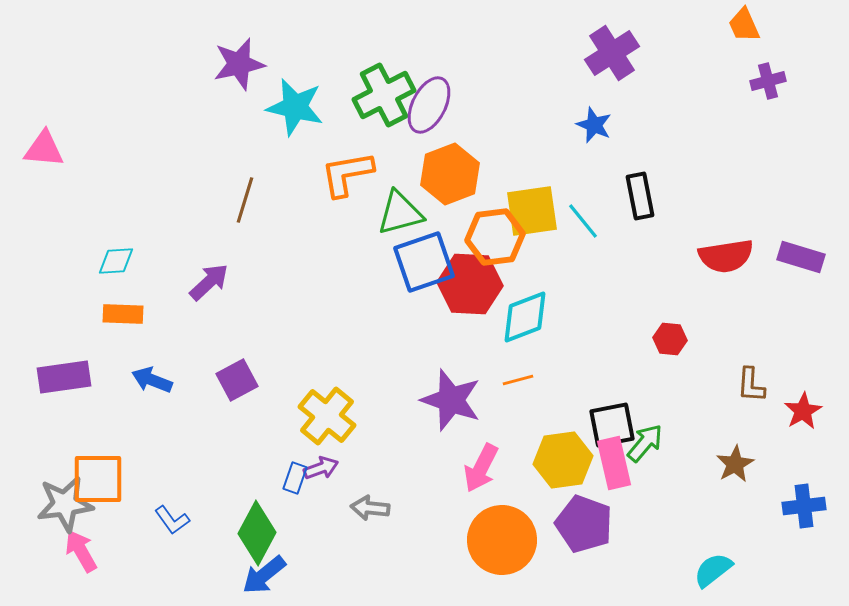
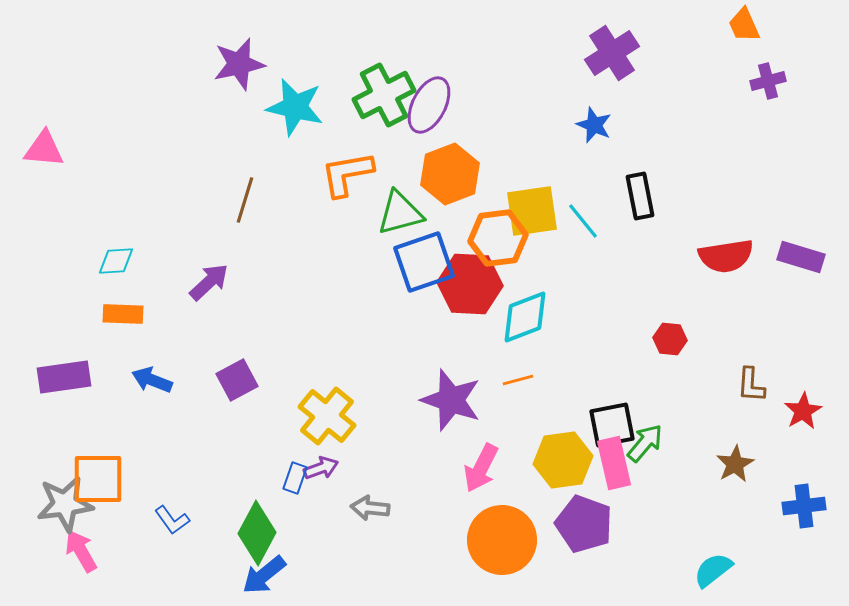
orange hexagon at (495, 237): moved 3 px right, 1 px down
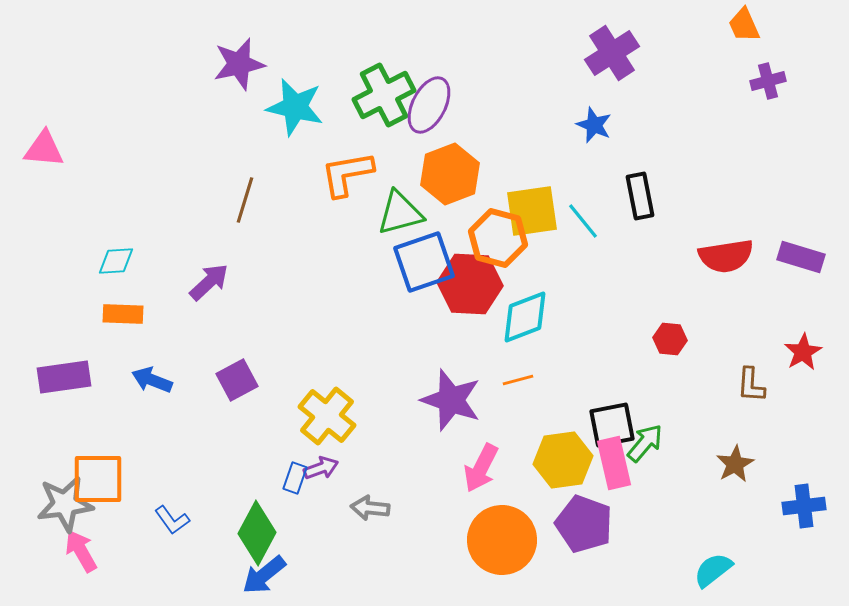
orange hexagon at (498, 238): rotated 22 degrees clockwise
red star at (803, 411): moved 59 px up
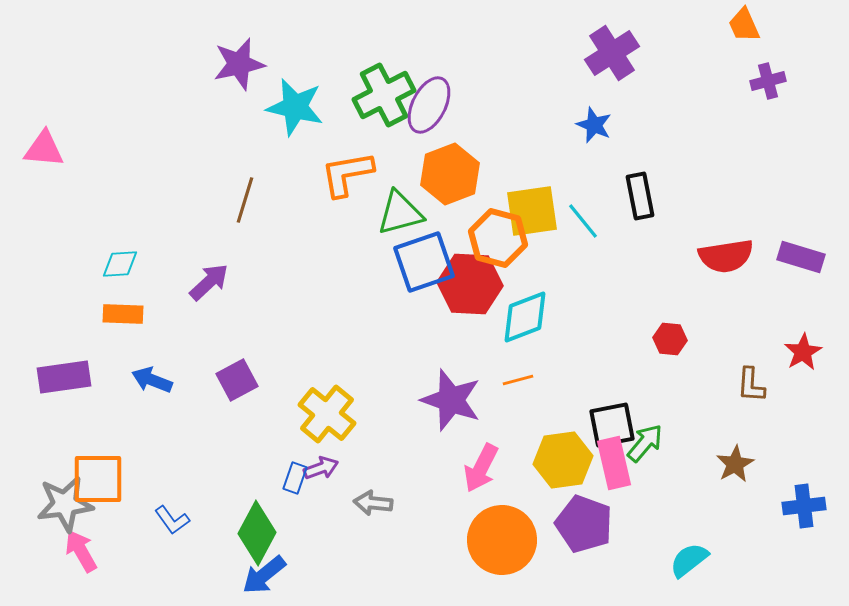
cyan diamond at (116, 261): moved 4 px right, 3 px down
yellow cross at (327, 416): moved 2 px up
gray arrow at (370, 508): moved 3 px right, 5 px up
cyan semicircle at (713, 570): moved 24 px left, 10 px up
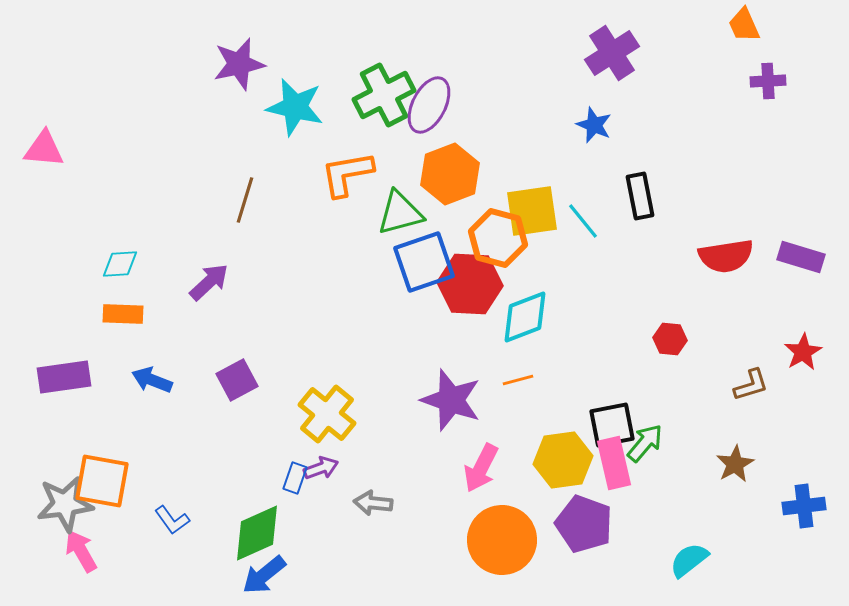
purple cross at (768, 81): rotated 12 degrees clockwise
brown L-shape at (751, 385): rotated 111 degrees counterclockwise
orange square at (98, 479): moved 4 px right, 2 px down; rotated 10 degrees clockwise
green diamond at (257, 533): rotated 38 degrees clockwise
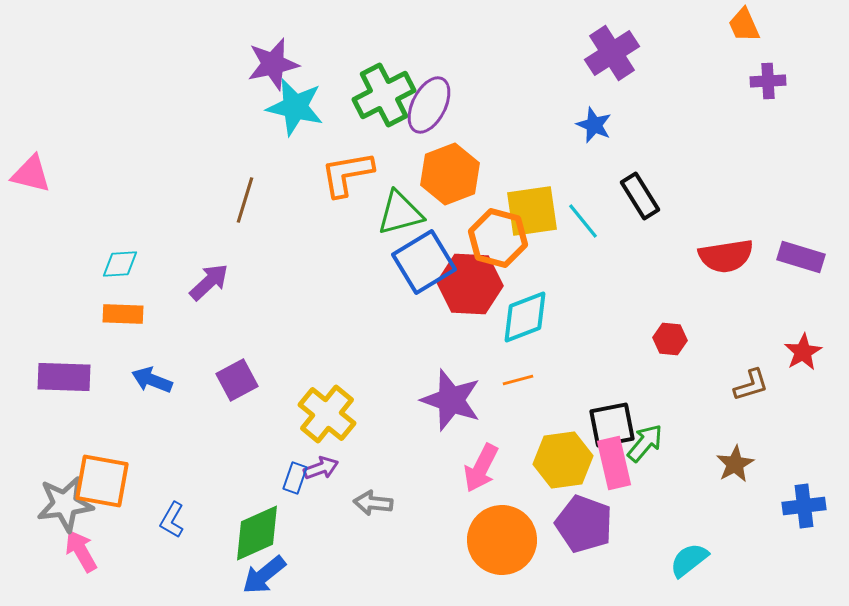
purple star at (239, 64): moved 34 px right
pink triangle at (44, 149): moved 13 px left, 25 px down; rotated 9 degrees clockwise
black rectangle at (640, 196): rotated 21 degrees counterclockwise
blue square at (424, 262): rotated 12 degrees counterclockwise
purple rectangle at (64, 377): rotated 10 degrees clockwise
blue L-shape at (172, 520): rotated 66 degrees clockwise
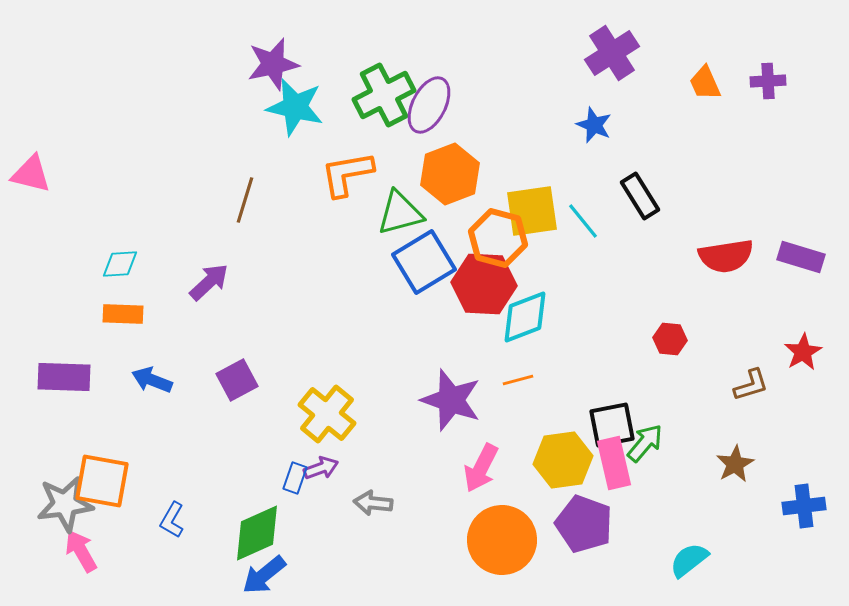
orange trapezoid at (744, 25): moved 39 px left, 58 px down
red hexagon at (470, 284): moved 14 px right
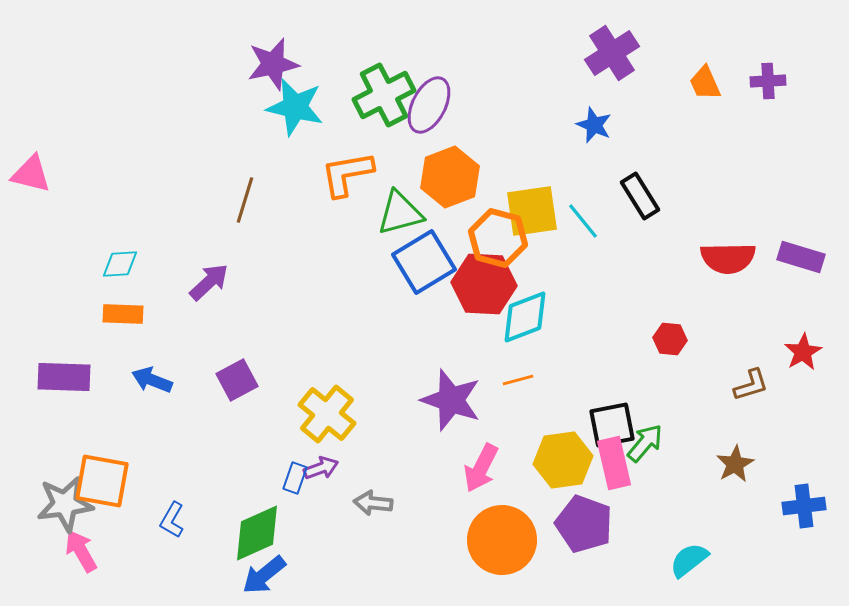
orange hexagon at (450, 174): moved 3 px down
red semicircle at (726, 256): moved 2 px right, 2 px down; rotated 8 degrees clockwise
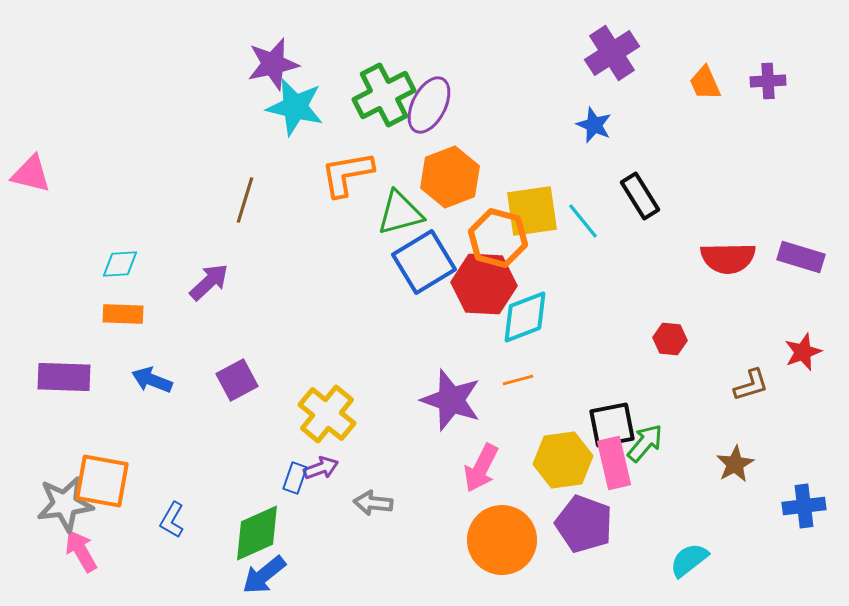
red star at (803, 352): rotated 9 degrees clockwise
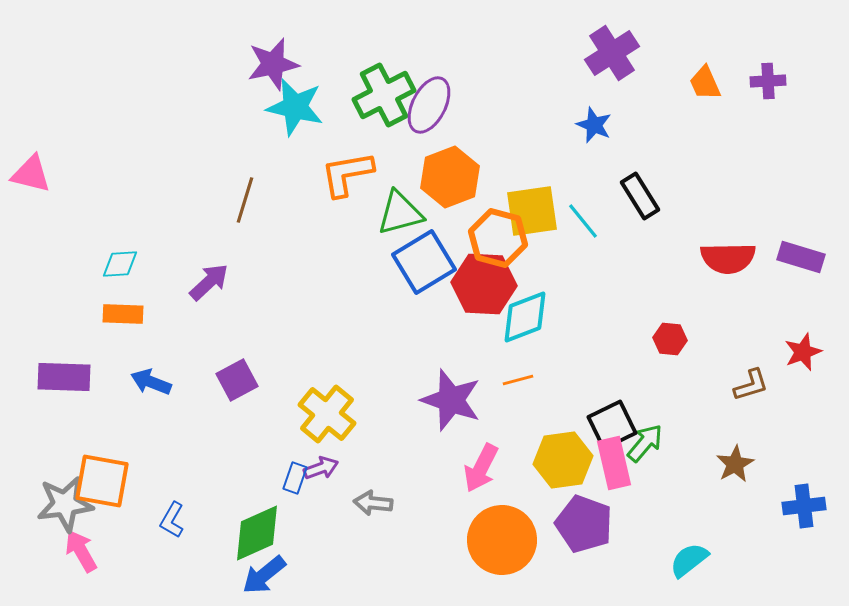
blue arrow at (152, 380): moved 1 px left, 2 px down
black square at (612, 425): rotated 15 degrees counterclockwise
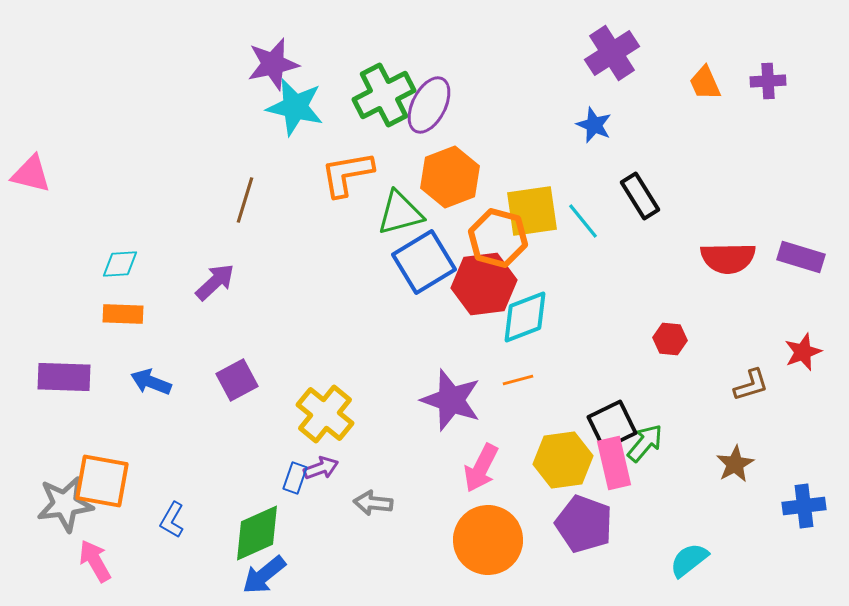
purple arrow at (209, 282): moved 6 px right
red hexagon at (484, 284): rotated 10 degrees counterclockwise
yellow cross at (327, 414): moved 2 px left
orange circle at (502, 540): moved 14 px left
pink arrow at (81, 551): moved 14 px right, 10 px down
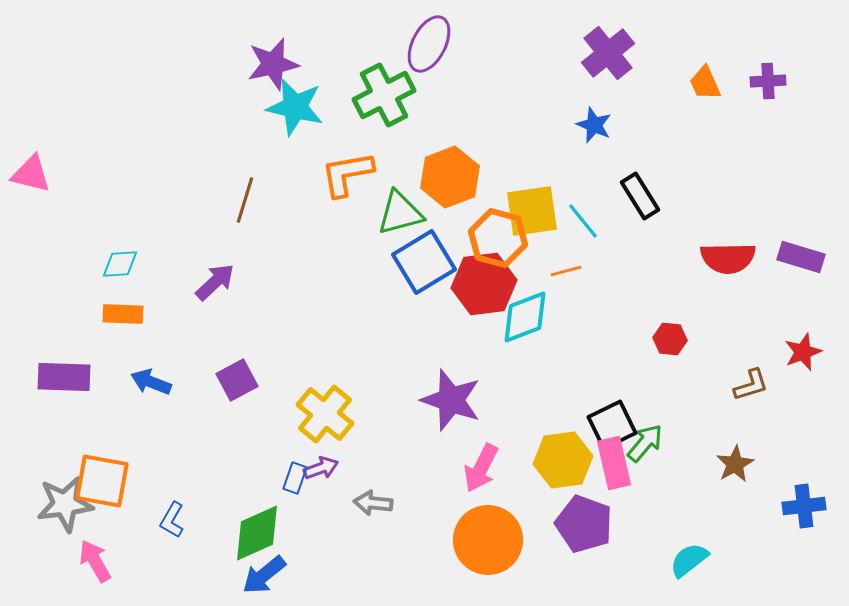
purple cross at (612, 53): moved 4 px left; rotated 6 degrees counterclockwise
purple ellipse at (429, 105): moved 61 px up
orange line at (518, 380): moved 48 px right, 109 px up
